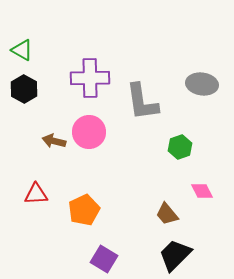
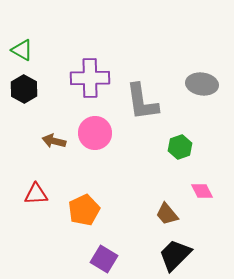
pink circle: moved 6 px right, 1 px down
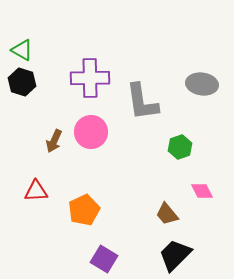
black hexagon: moved 2 px left, 7 px up; rotated 12 degrees counterclockwise
pink circle: moved 4 px left, 1 px up
brown arrow: rotated 80 degrees counterclockwise
red triangle: moved 3 px up
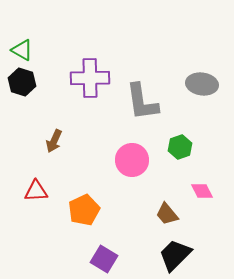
pink circle: moved 41 px right, 28 px down
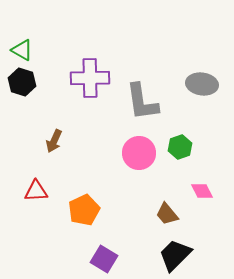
pink circle: moved 7 px right, 7 px up
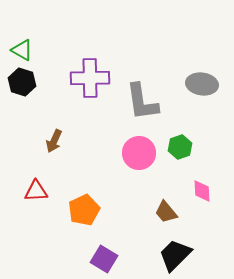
pink diamond: rotated 25 degrees clockwise
brown trapezoid: moved 1 px left, 2 px up
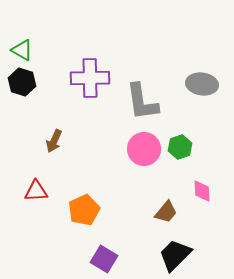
pink circle: moved 5 px right, 4 px up
brown trapezoid: rotated 100 degrees counterclockwise
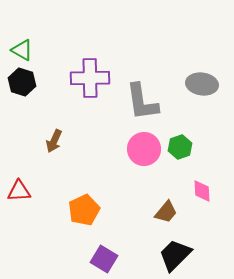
red triangle: moved 17 px left
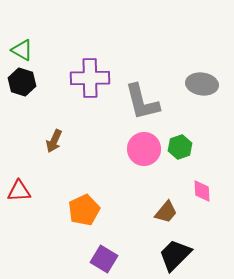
gray L-shape: rotated 6 degrees counterclockwise
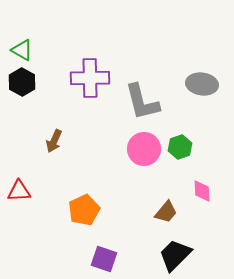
black hexagon: rotated 12 degrees clockwise
purple square: rotated 12 degrees counterclockwise
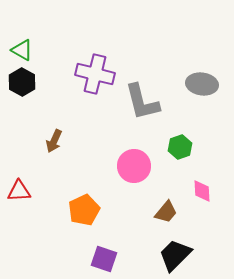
purple cross: moved 5 px right, 4 px up; rotated 15 degrees clockwise
pink circle: moved 10 px left, 17 px down
